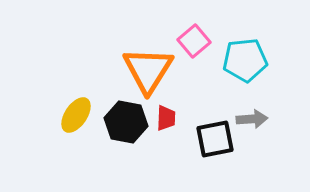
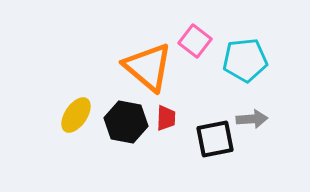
pink square: moved 1 px right; rotated 12 degrees counterclockwise
orange triangle: moved 3 px up; rotated 22 degrees counterclockwise
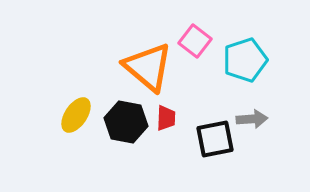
cyan pentagon: rotated 12 degrees counterclockwise
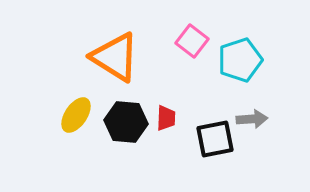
pink square: moved 3 px left
cyan pentagon: moved 5 px left
orange triangle: moved 33 px left, 10 px up; rotated 8 degrees counterclockwise
black hexagon: rotated 6 degrees counterclockwise
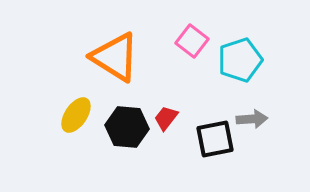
red trapezoid: rotated 144 degrees counterclockwise
black hexagon: moved 1 px right, 5 px down
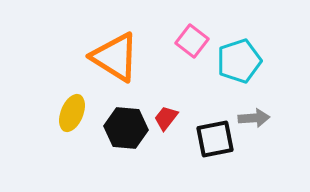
cyan pentagon: moved 1 px left, 1 px down
yellow ellipse: moved 4 px left, 2 px up; rotated 12 degrees counterclockwise
gray arrow: moved 2 px right, 1 px up
black hexagon: moved 1 px left, 1 px down
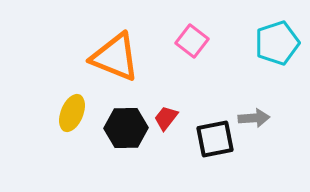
orange triangle: rotated 10 degrees counterclockwise
cyan pentagon: moved 38 px right, 18 px up
black hexagon: rotated 6 degrees counterclockwise
